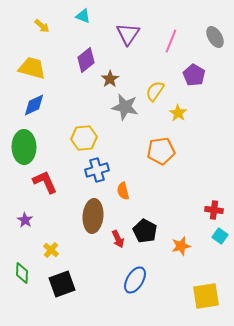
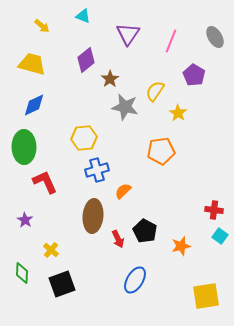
yellow trapezoid: moved 4 px up
orange semicircle: rotated 60 degrees clockwise
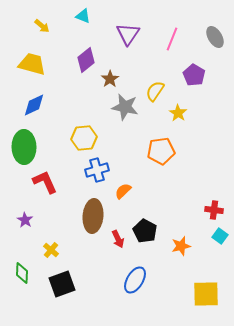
pink line: moved 1 px right, 2 px up
yellow square: moved 2 px up; rotated 8 degrees clockwise
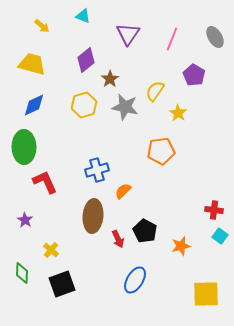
yellow hexagon: moved 33 px up; rotated 10 degrees counterclockwise
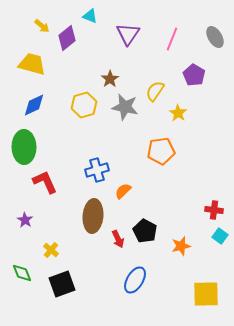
cyan triangle: moved 7 px right
purple diamond: moved 19 px left, 22 px up
green diamond: rotated 25 degrees counterclockwise
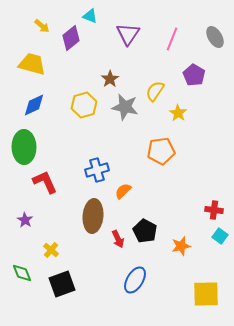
purple diamond: moved 4 px right
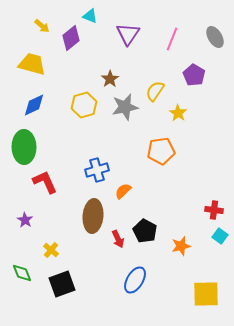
gray star: rotated 24 degrees counterclockwise
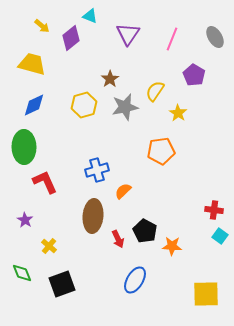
orange star: moved 9 px left; rotated 18 degrees clockwise
yellow cross: moved 2 px left, 4 px up
